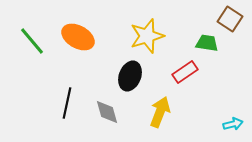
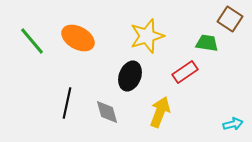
orange ellipse: moved 1 px down
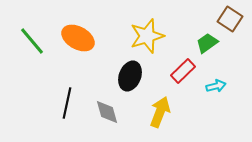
green trapezoid: rotated 45 degrees counterclockwise
red rectangle: moved 2 px left, 1 px up; rotated 10 degrees counterclockwise
cyan arrow: moved 17 px left, 38 px up
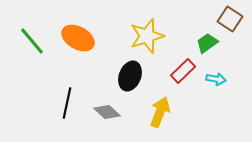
cyan arrow: moved 7 px up; rotated 24 degrees clockwise
gray diamond: rotated 32 degrees counterclockwise
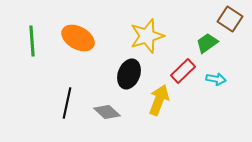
green line: rotated 36 degrees clockwise
black ellipse: moved 1 px left, 2 px up
yellow arrow: moved 1 px left, 12 px up
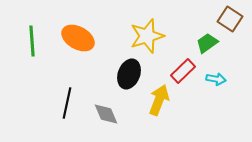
gray diamond: moved 1 px left, 2 px down; rotated 24 degrees clockwise
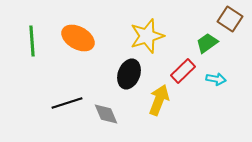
black line: rotated 60 degrees clockwise
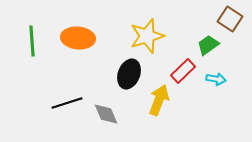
orange ellipse: rotated 24 degrees counterclockwise
green trapezoid: moved 1 px right, 2 px down
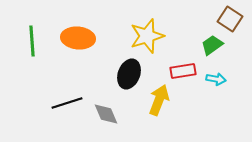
green trapezoid: moved 4 px right
red rectangle: rotated 35 degrees clockwise
